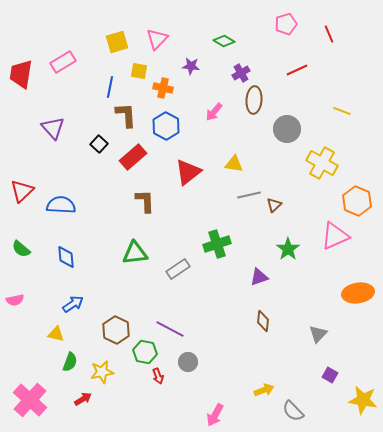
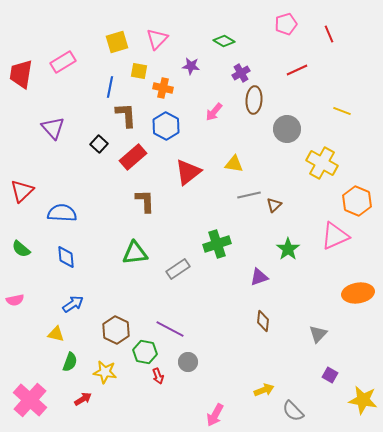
blue semicircle at (61, 205): moved 1 px right, 8 px down
yellow star at (102, 372): moved 3 px right; rotated 20 degrees clockwise
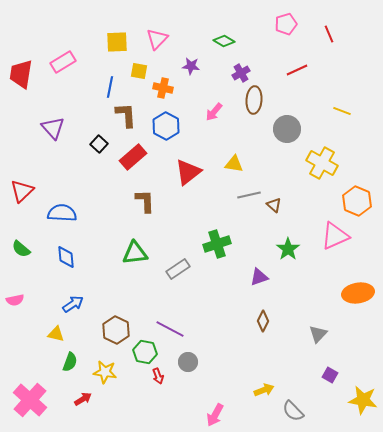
yellow square at (117, 42): rotated 15 degrees clockwise
brown triangle at (274, 205): rotated 35 degrees counterclockwise
brown diamond at (263, 321): rotated 20 degrees clockwise
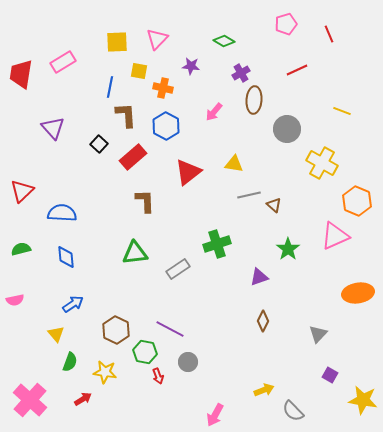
green semicircle at (21, 249): rotated 126 degrees clockwise
yellow triangle at (56, 334): rotated 36 degrees clockwise
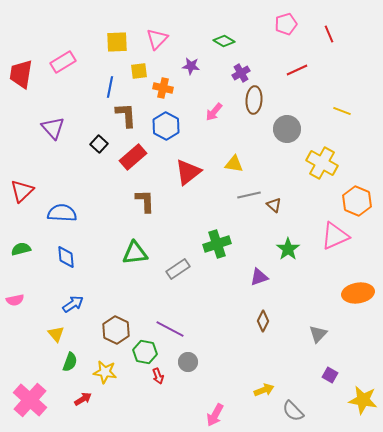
yellow square at (139, 71): rotated 18 degrees counterclockwise
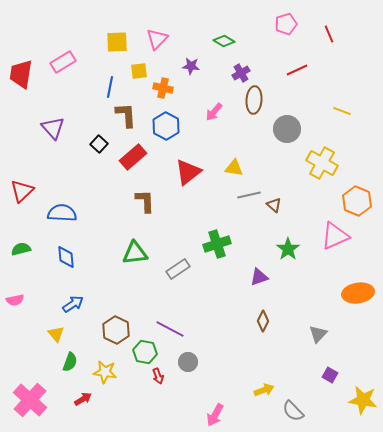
yellow triangle at (234, 164): moved 4 px down
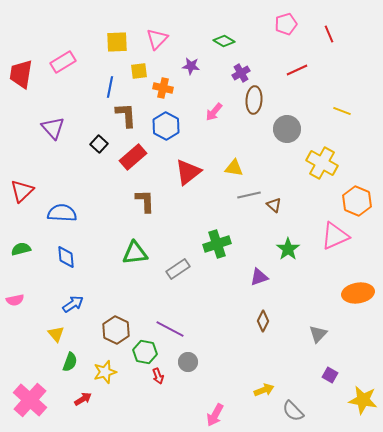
yellow star at (105, 372): rotated 25 degrees counterclockwise
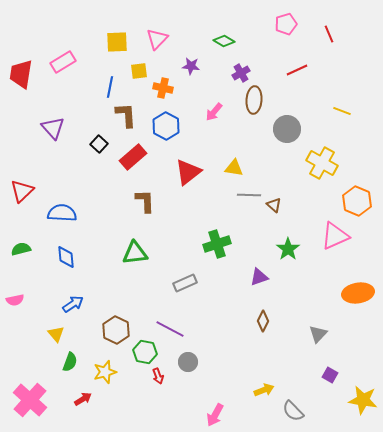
gray line at (249, 195): rotated 15 degrees clockwise
gray rectangle at (178, 269): moved 7 px right, 14 px down; rotated 10 degrees clockwise
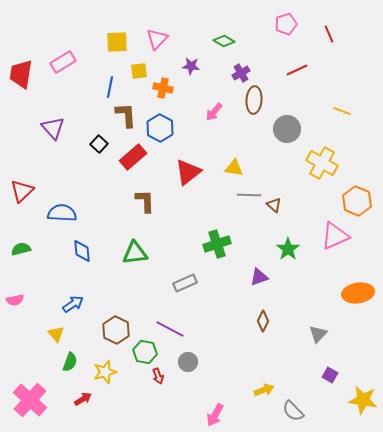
blue hexagon at (166, 126): moved 6 px left, 2 px down
blue diamond at (66, 257): moved 16 px right, 6 px up
